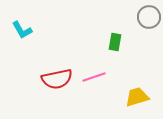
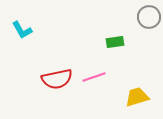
green rectangle: rotated 72 degrees clockwise
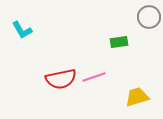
green rectangle: moved 4 px right
red semicircle: moved 4 px right
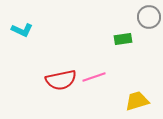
cyan L-shape: rotated 35 degrees counterclockwise
green rectangle: moved 4 px right, 3 px up
red semicircle: moved 1 px down
yellow trapezoid: moved 4 px down
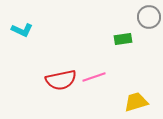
yellow trapezoid: moved 1 px left, 1 px down
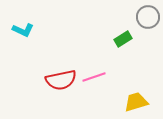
gray circle: moved 1 px left
cyan L-shape: moved 1 px right
green rectangle: rotated 24 degrees counterclockwise
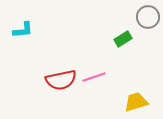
cyan L-shape: rotated 30 degrees counterclockwise
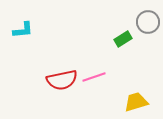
gray circle: moved 5 px down
red semicircle: moved 1 px right
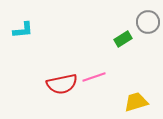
red semicircle: moved 4 px down
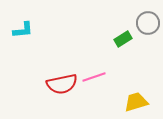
gray circle: moved 1 px down
